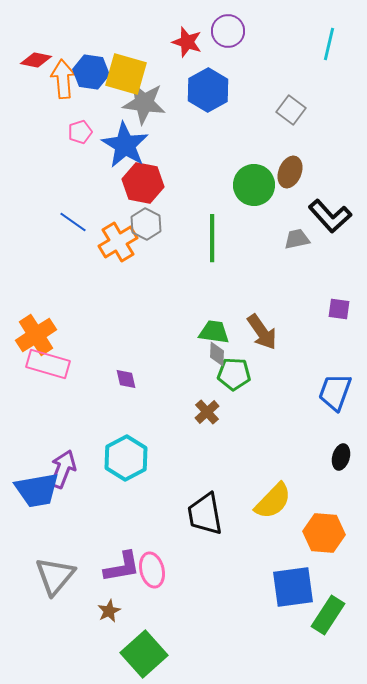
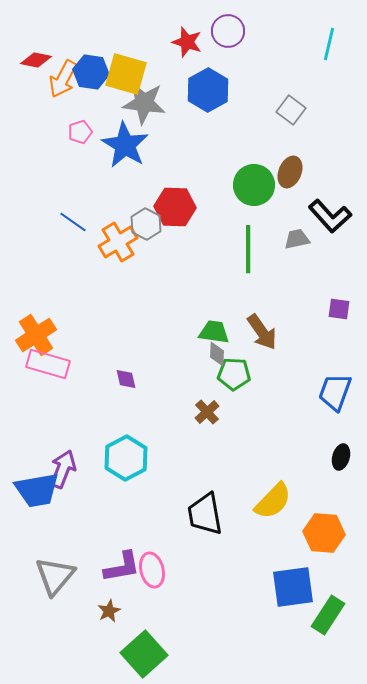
orange arrow at (63, 79): rotated 147 degrees counterclockwise
red hexagon at (143, 183): moved 32 px right, 24 px down; rotated 9 degrees counterclockwise
green line at (212, 238): moved 36 px right, 11 px down
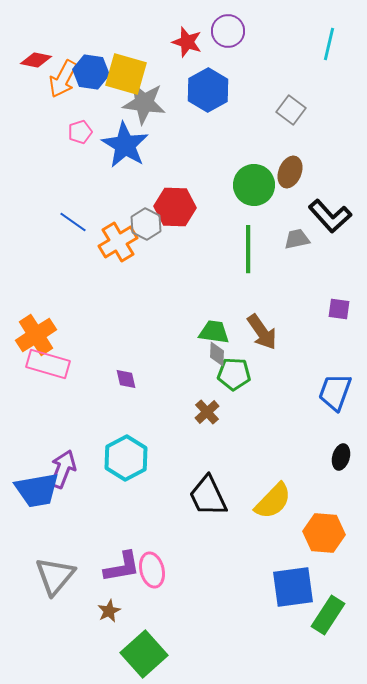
black trapezoid at (205, 514): moved 3 px right, 18 px up; rotated 15 degrees counterclockwise
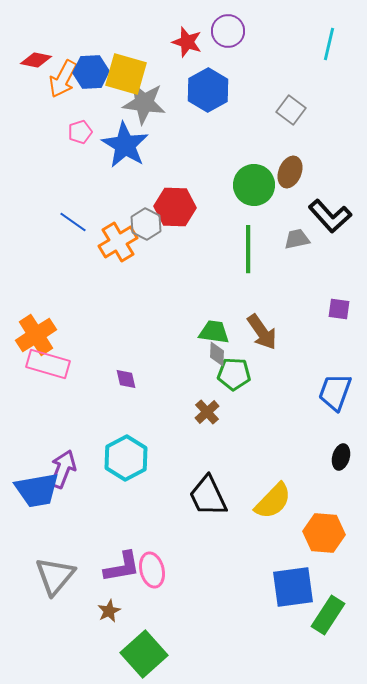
blue hexagon at (91, 72): rotated 12 degrees counterclockwise
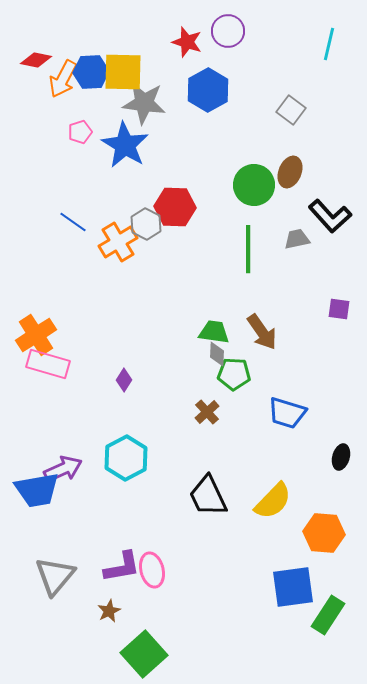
yellow square at (126, 74): moved 3 px left, 2 px up; rotated 15 degrees counterclockwise
purple diamond at (126, 379): moved 2 px left, 1 px down; rotated 45 degrees clockwise
blue trapezoid at (335, 392): moved 48 px left, 21 px down; rotated 93 degrees counterclockwise
purple arrow at (63, 469): rotated 45 degrees clockwise
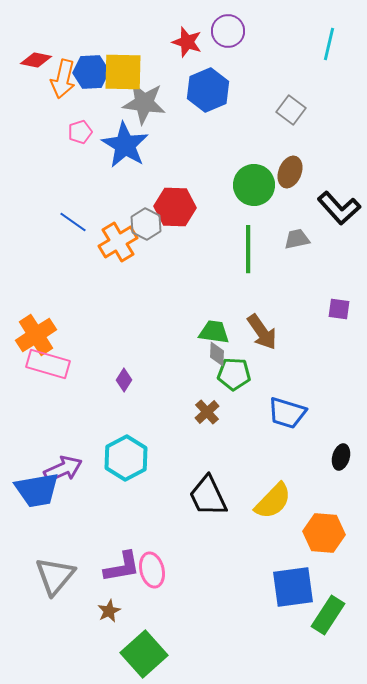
orange arrow at (63, 79): rotated 15 degrees counterclockwise
blue hexagon at (208, 90): rotated 6 degrees clockwise
black L-shape at (330, 216): moved 9 px right, 8 px up
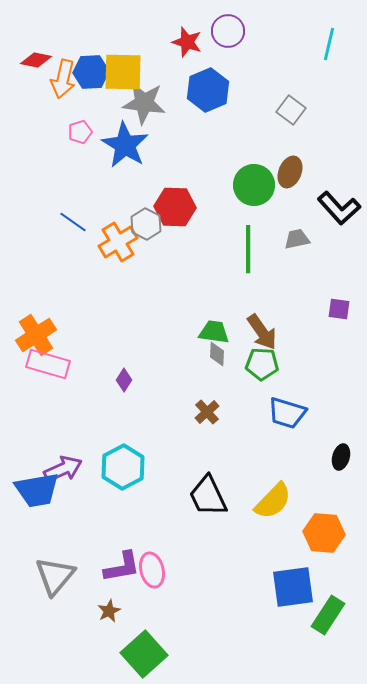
green pentagon at (234, 374): moved 28 px right, 10 px up
cyan hexagon at (126, 458): moved 3 px left, 9 px down
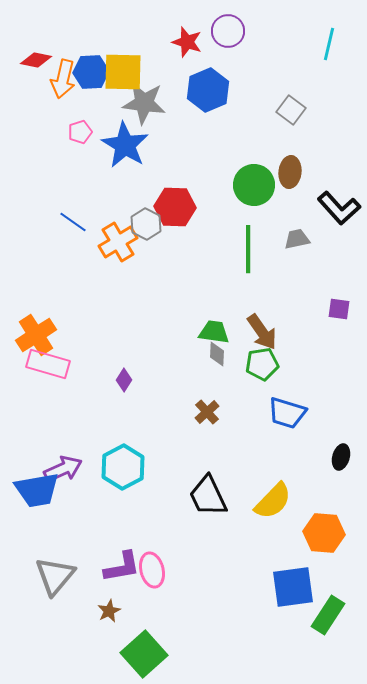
brown ellipse at (290, 172): rotated 16 degrees counterclockwise
green pentagon at (262, 364): rotated 12 degrees counterclockwise
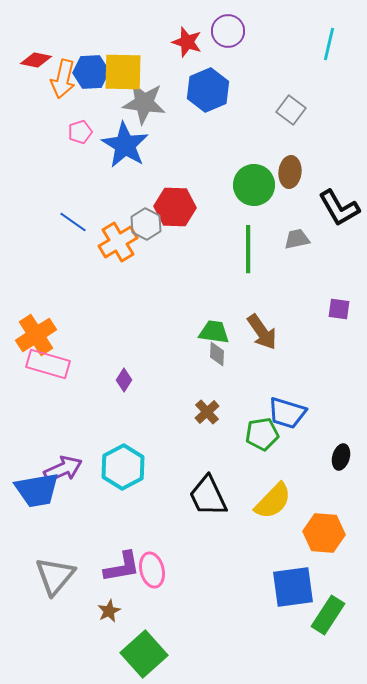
black L-shape at (339, 208): rotated 12 degrees clockwise
green pentagon at (262, 364): moved 70 px down
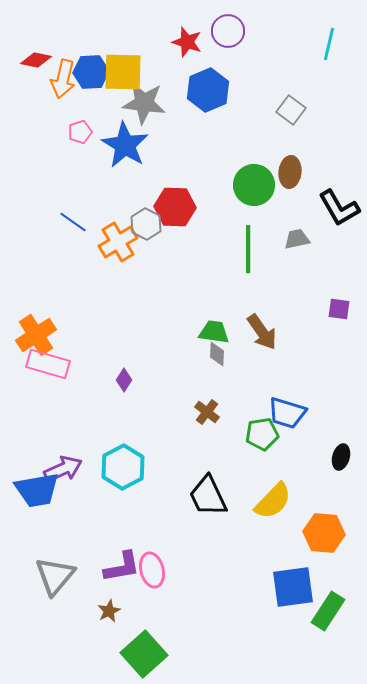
brown cross at (207, 412): rotated 10 degrees counterclockwise
green rectangle at (328, 615): moved 4 px up
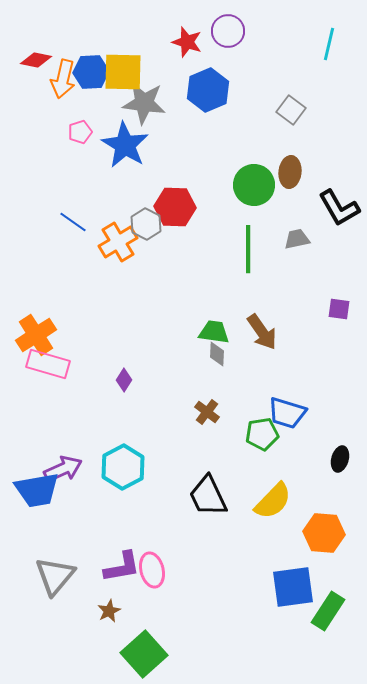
black ellipse at (341, 457): moved 1 px left, 2 px down
